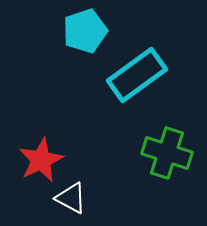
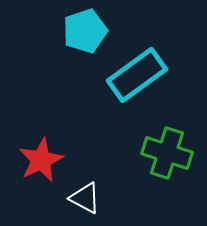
white triangle: moved 14 px right
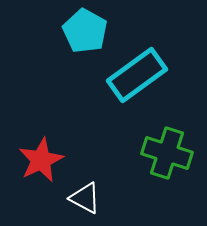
cyan pentagon: rotated 24 degrees counterclockwise
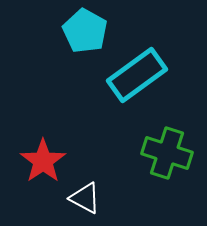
red star: moved 2 px right, 1 px down; rotated 9 degrees counterclockwise
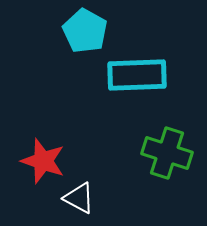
cyan rectangle: rotated 34 degrees clockwise
red star: rotated 18 degrees counterclockwise
white triangle: moved 6 px left
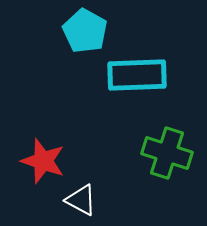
white triangle: moved 2 px right, 2 px down
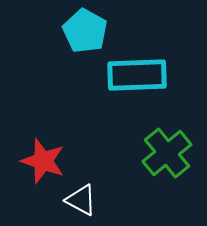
green cross: rotated 33 degrees clockwise
